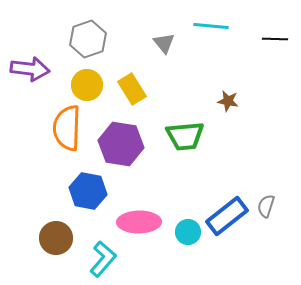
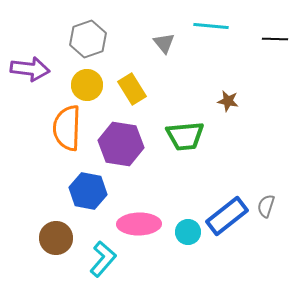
pink ellipse: moved 2 px down
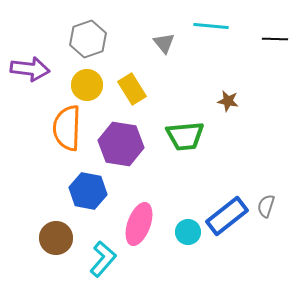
pink ellipse: rotated 69 degrees counterclockwise
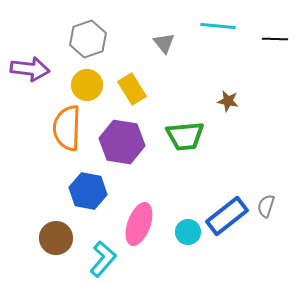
cyan line: moved 7 px right
purple hexagon: moved 1 px right, 2 px up
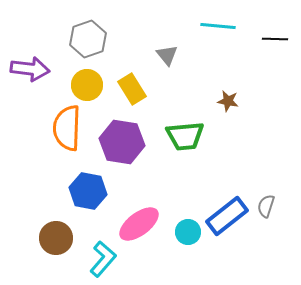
gray triangle: moved 3 px right, 12 px down
pink ellipse: rotated 33 degrees clockwise
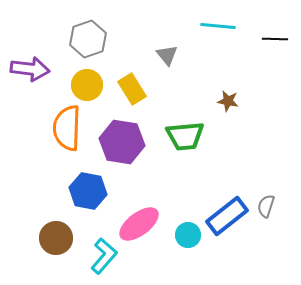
cyan circle: moved 3 px down
cyan L-shape: moved 1 px right, 3 px up
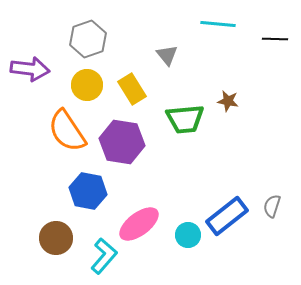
cyan line: moved 2 px up
orange semicircle: moved 3 px down; rotated 36 degrees counterclockwise
green trapezoid: moved 17 px up
gray semicircle: moved 6 px right
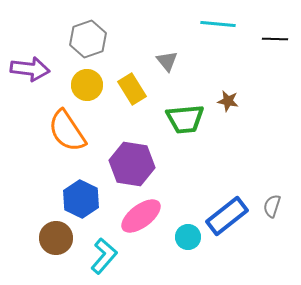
gray triangle: moved 6 px down
purple hexagon: moved 10 px right, 22 px down
blue hexagon: moved 7 px left, 8 px down; rotated 15 degrees clockwise
pink ellipse: moved 2 px right, 8 px up
cyan circle: moved 2 px down
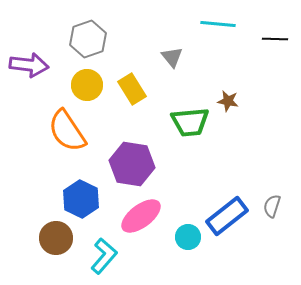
gray triangle: moved 5 px right, 4 px up
purple arrow: moved 1 px left, 4 px up
green trapezoid: moved 5 px right, 3 px down
